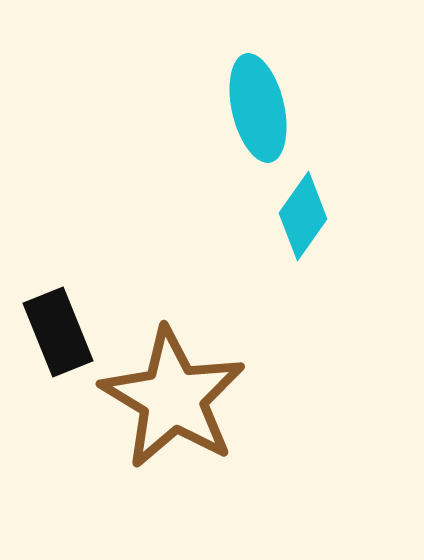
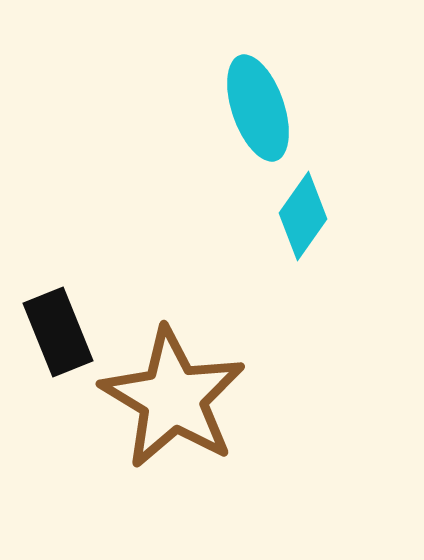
cyan ellipse: rotated 6 degrees counterclockwise
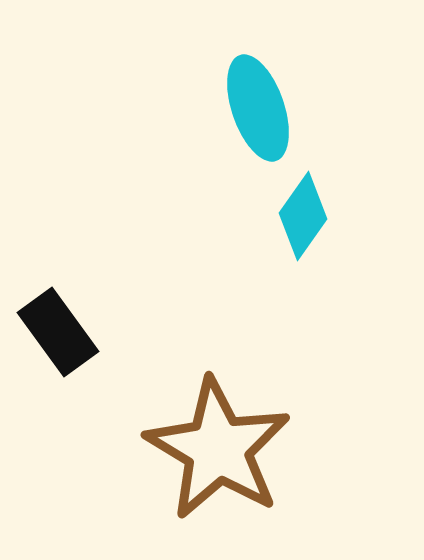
black rectangle: rotated 14 degrees counterclockwise
brown star: moved 45 px right, 51 px down
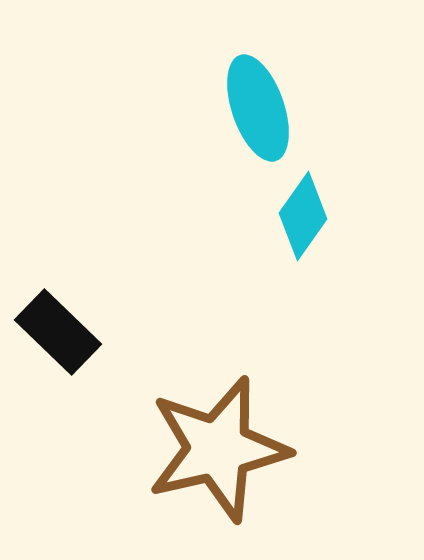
black rectangle: rotated 10 degrees counterclockwise
brown star: rotated 28 degrees clockwise
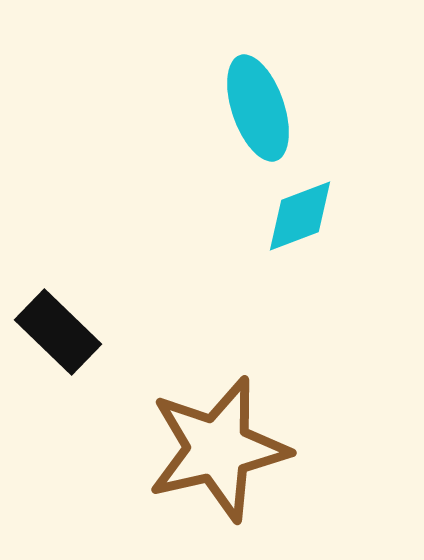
cyan diamond: moved 3 px left; rotated 34 degrees clockwise
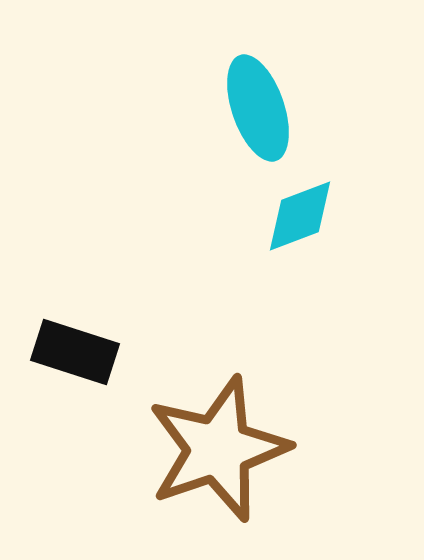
black rectangle: moved 17 px right, 20 px down; rotated 26 degrees counterclockwise
brown star: rotated 6 degrees counterclockwise
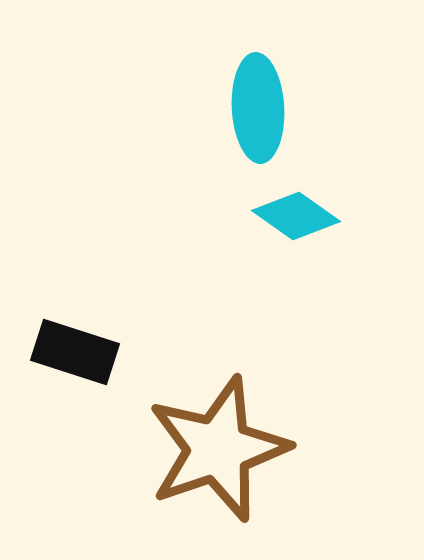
cyan ellipse: rotated 16 degrees clockwise
cyan diamond: moved 4 px left; rotated 56 degrees clockwise
